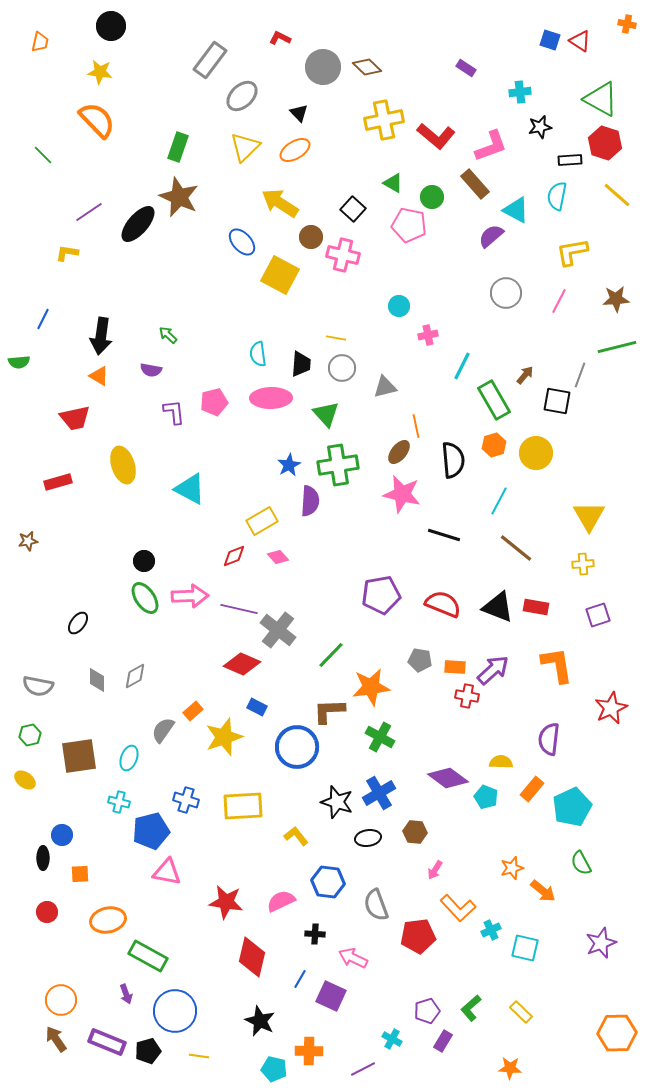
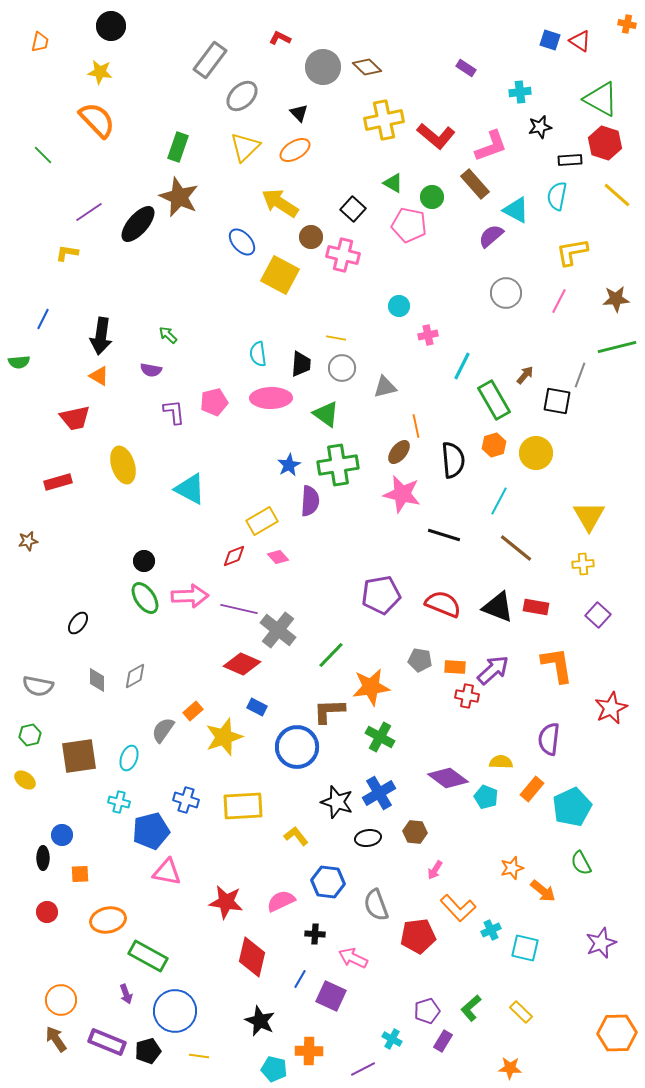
green triangle at (326, 414): rotated 12 degrees counterclockwise
purple square at (598, 615): rotated 30 degrees counterclockwise
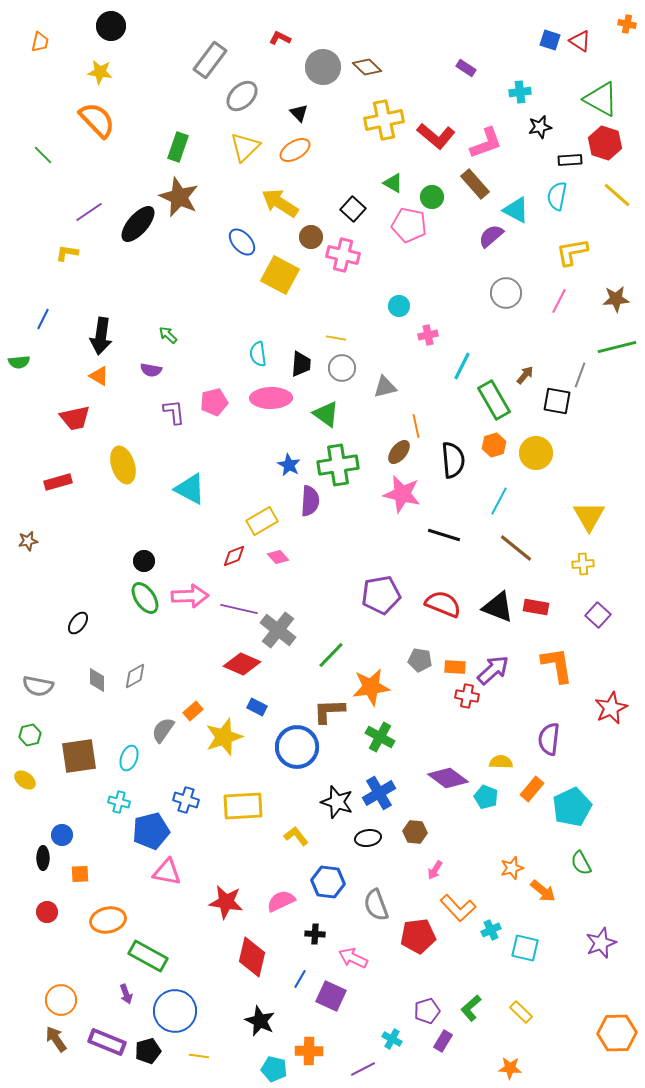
pink L-shape at (491, 146): moved 5 px left, 3 px up
blue star at (289, 465): rotated 15 degrees counterclockwise
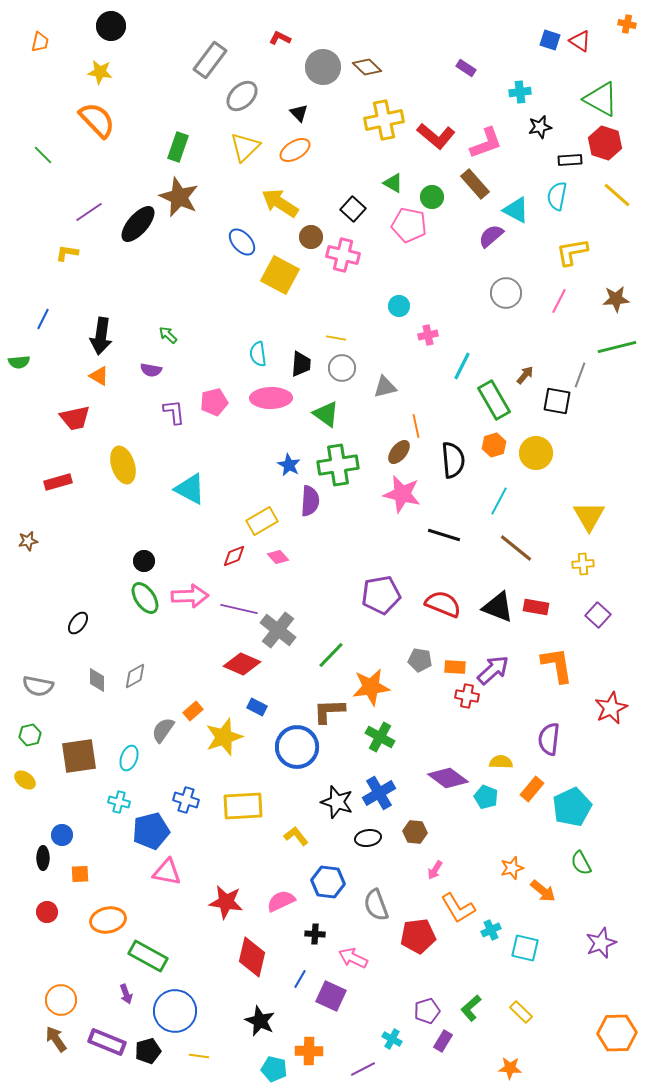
orange L-shape at (458, 908): rotated 12 degrees clockwise
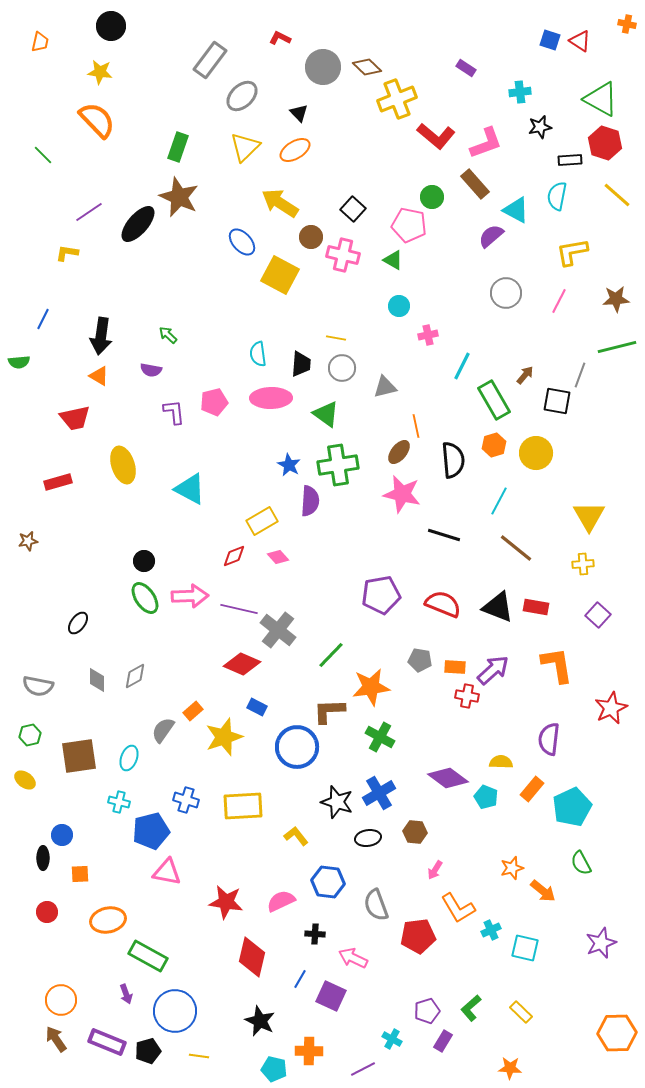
yellow cross at (384, 120): moved 13 px right, 21 px up; rotated 9 degrees counterclockwise
green triangle at (393, 183): moved 77 px down
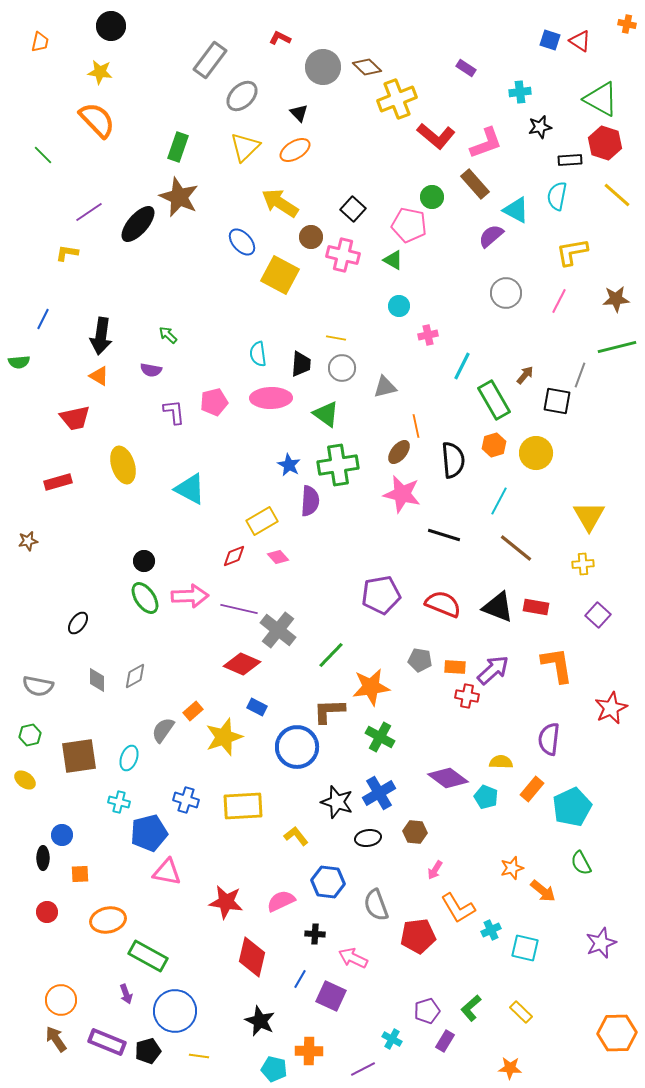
blue pentagon at (151, 831): moved 2 px left, 2 px down
purple rectangle at (443, 1041): moved 2 px right
